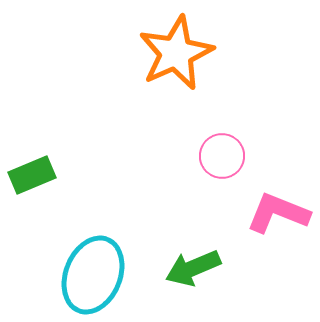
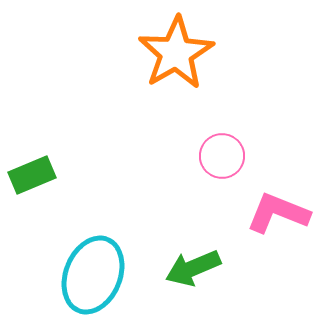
orange star: rotated 6 degrees counterclockwise
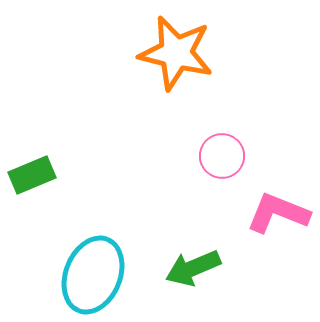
orange star: rotated 28 degrees counterclockwise
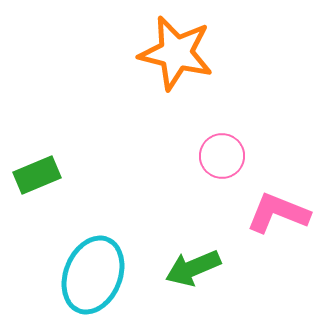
green rectangle: moved 5 px right
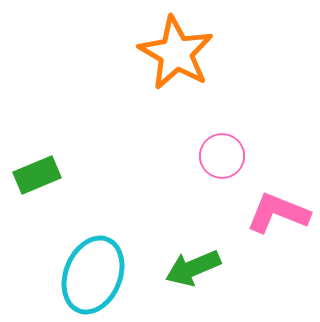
orange star: rotated 16 degrees clockwise
